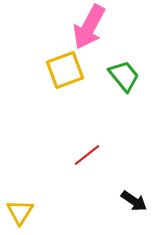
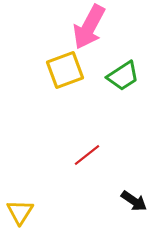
green trapezoid: moved 1 px left; rotated 96 degrees clockwise
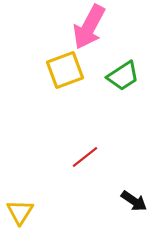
red line: moved 2 px left, 2 px down
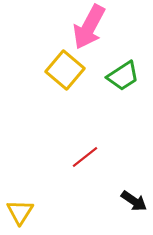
yellow square: rotated 30 degrees counterclockwise
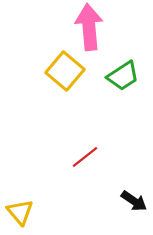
pink arrow: rotated 147 degrees clockwise
yellow square: moved 1 px down
yellow triangle: rotated 12 degrees counterclockwise
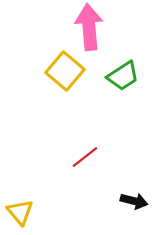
black arrow: rotated 20 degrees counterclockwise
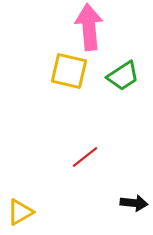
yellow square: moved 4 px right; rotated 27 degrees counterclockwise
black arrow: moved 2 px down; rotated 8 degrees counterclockwise
yellow triangle: rotated 40 degrees clockwise
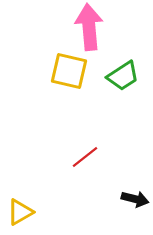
black arrow: moved 1 px right, 4 px up; rotated 8 degrees clockwise
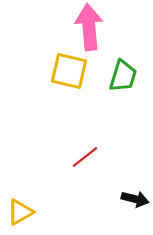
green trapezoid: rotated 40 degrees counterclockwise
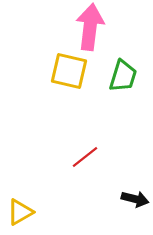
pink arrow: moved 1 px right; rotated 12 degrees clockwise
